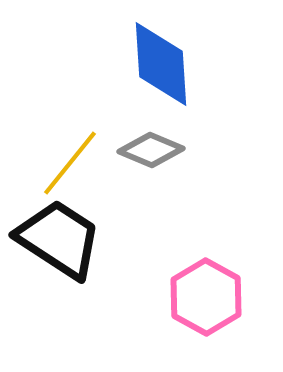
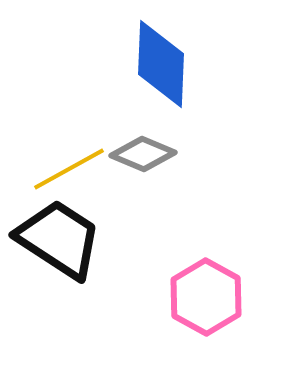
blue diamond: rotated 6 degrees clockwise
gray diamond: moved 8 px left, 4 px down
yellow line: moved 1 px left, 6 px down; rotated 22 degrees clockwise
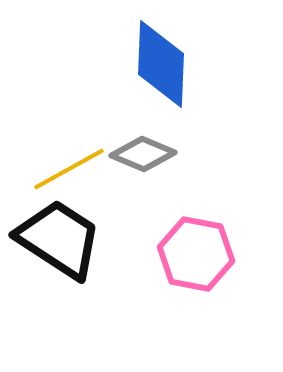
pink hexagon: moved 10 px left, 43 px up; rotated 18 degrees counterclockwise
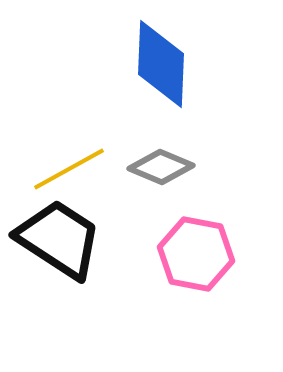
gray diamond: moved 18 px right, 13 px down
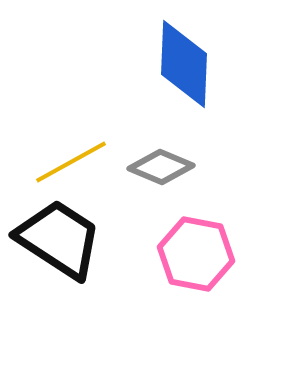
blue diamond: moved 23 px right
yellow line: moved 2 px right, 7 px up
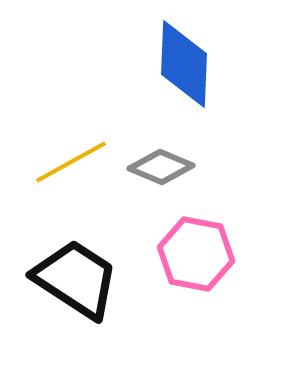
black trapezoid: moved 17 px right, 40 px down
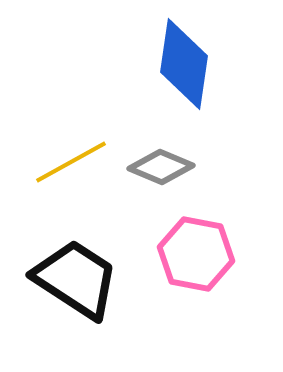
blue diamond: rotated 6 degrees clockwise
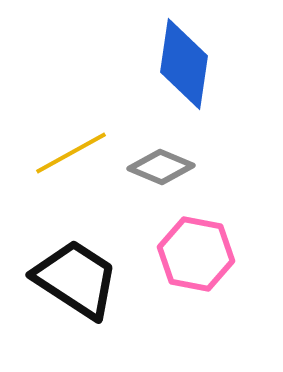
yellow line: moved 9 px up
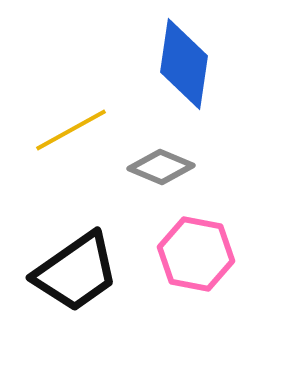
yellow line: moved 23 px up
black trapezoid: moved 7 px up; rotated 112 degrees clockwise
